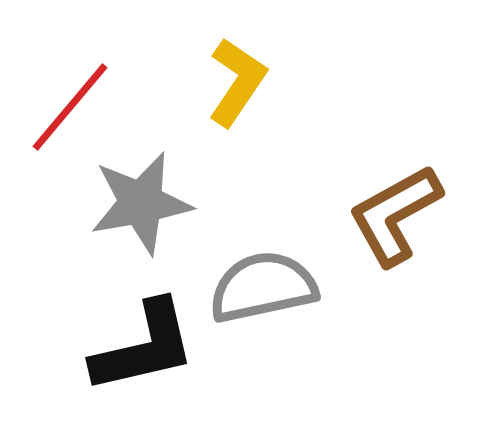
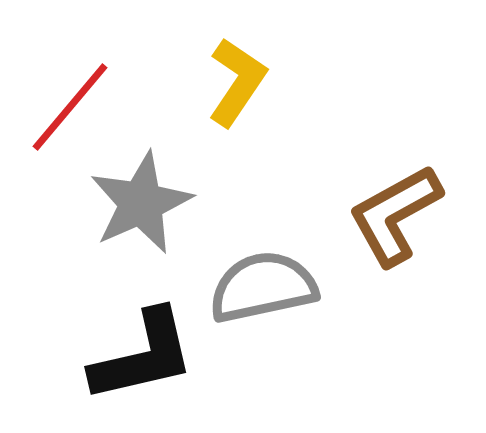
gray star: rotated 14 degrees counterclockwise
black L-shape: moved 1 px left, 9 px down
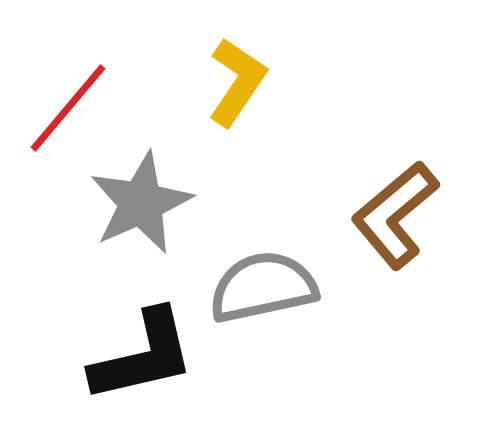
red line: moved 2 px left, 1 px down
brown L-shape: rotated 11 degrees counterclockwise
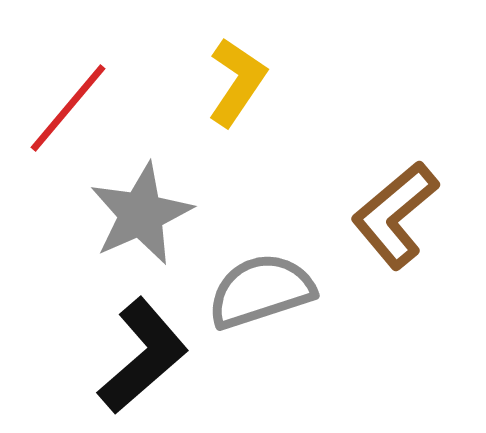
gray star: moved 11 px down
gray semicircle: moved 2 px left, 4 px down; rotated 6 degrees counterclockwise
black L-shape: rotated 28 degrees counterclockwise
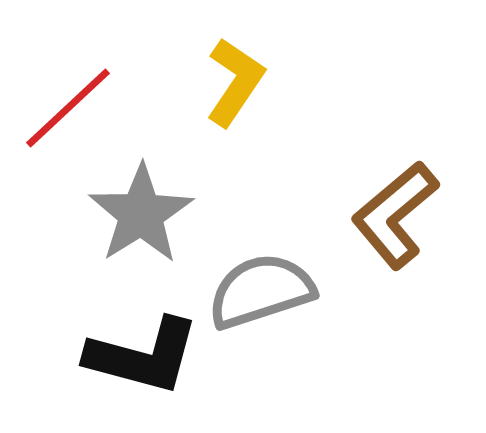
yellow L-shape: moved 2 px left
red line: rotated 7 degrees clockwise
gray star: rotated 8 degrees counterclockwise
black L-shape: rotated 56 degrees clockwise
